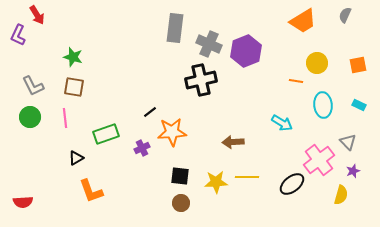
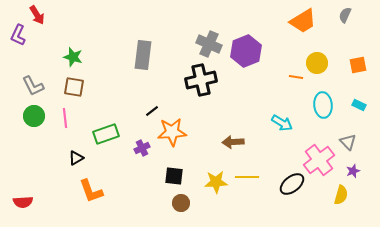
gray rectangle: moved 32 px left, 27 px down
orange line: moved 4 px up
black line: moved 2 px right, 1 px up
green circle: moved 4 px right, 1 px up
black square: moved 6 px left
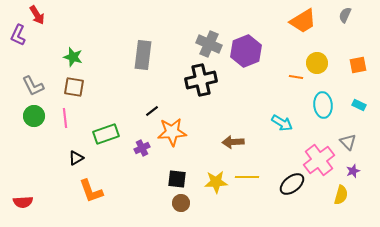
black square: moved 3 px right, 3 px down
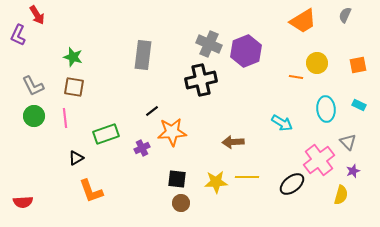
cyan ellipse: moved 3 px right, 4 px down
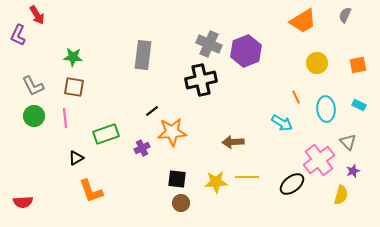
green star: rotated 12 degrees counterclockwise
orange line: moved 20 px down; rotated 56 degrees clockwise
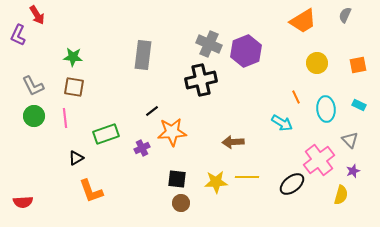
gray triangle: moved 2 px right, 2 px up
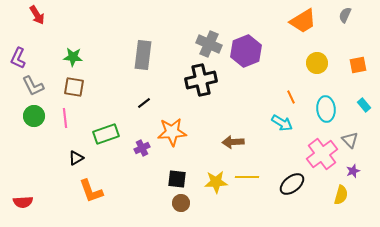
purple L-shape: moved 23 px down
orange line: moved 5 px left
cyan rectangle: moved 5 px right; rotated 24 degrees clockwise
black line: moved 8 px left, 8 px up
pink cross: moved 3 px right, 6 px up
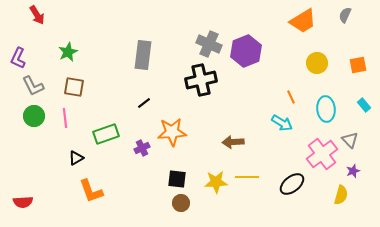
green star: moved 5 px left, 5 px up; rotated 30 degrees counterclockwise
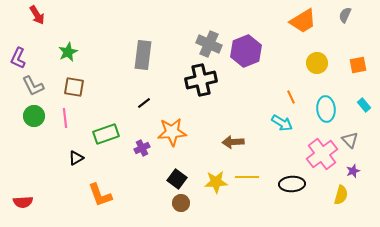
black square: rotated 30 degrees clockwise
black ellipse: rotated 35 degrees clockwise
orange L-shape: moved 9 px right, 4 px down
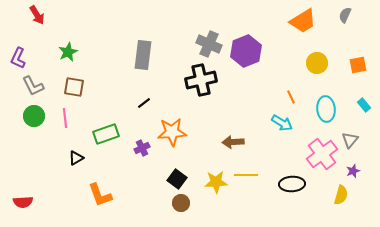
gray triangle: rotated 24 degrees clockwise
yellow line: moved 1 px left, 2 px up
